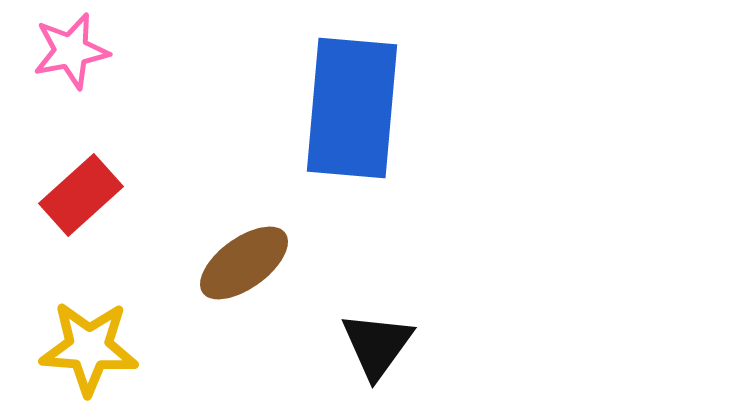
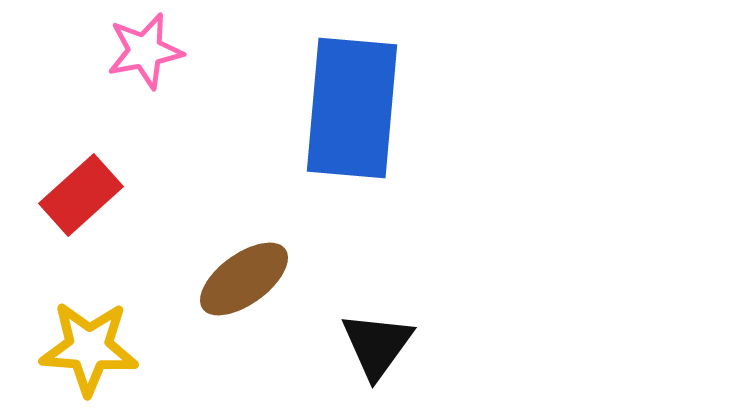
pink star: moved 74 px right
brown ellipse: moved 16 px down
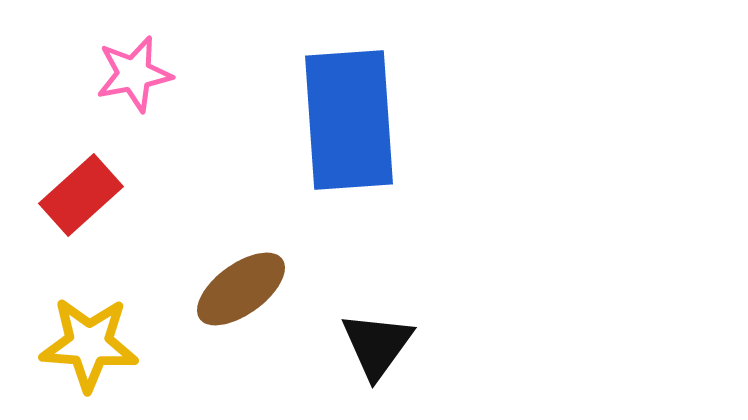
pink star: moved 11 px left, 23 px down
blue rectangle: moved 3 px left, 12 px down; rotated 9 degrees counterclockwise
brown ellipse: moved 3 px left, 10 px down
yellow star: moved 4 px up
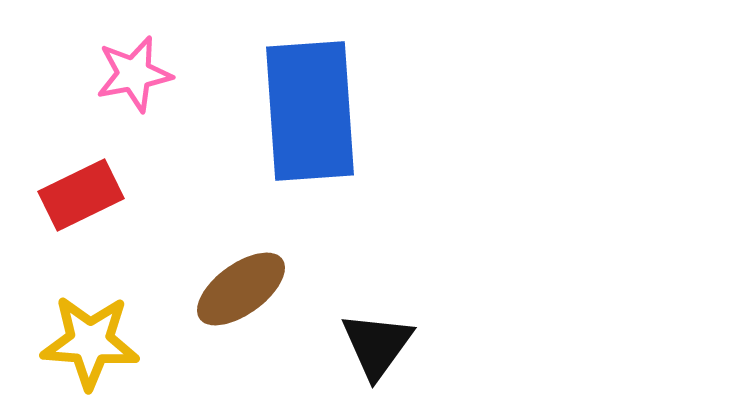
blue rectangle: moved 39 px left, 9 px up
red rectangle: rotated 16 degrees clockwise
yellow star: moved 1 px right, 2 px up
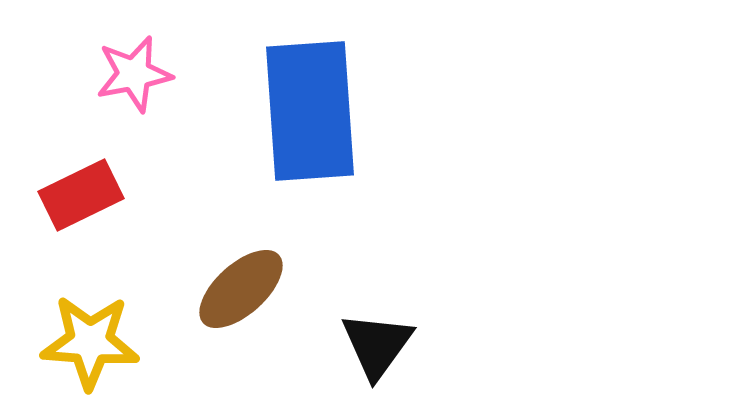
brown ellipse: rotated 6 degrees counterclockwise
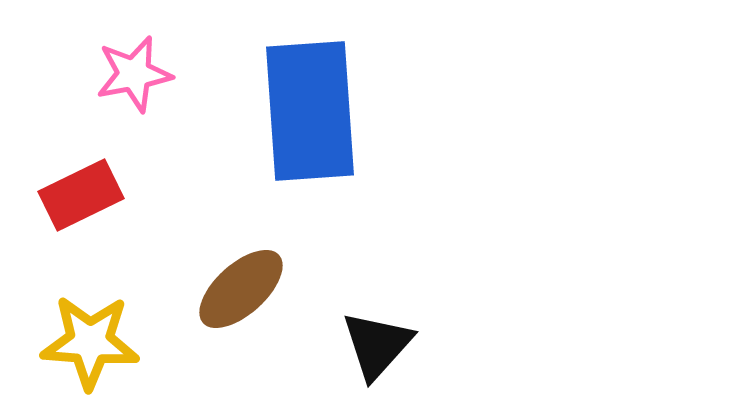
black triangle: rotated 6 degrees clockwise
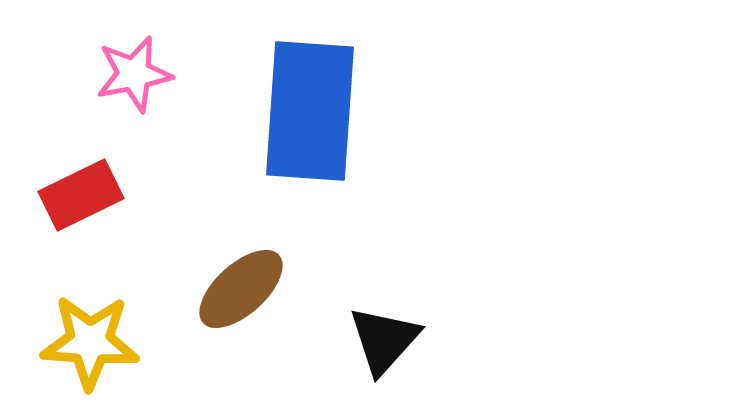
blue rectangle: rotated 8 degrees clockwise
black triangle: moved 7 px right, 5 px up
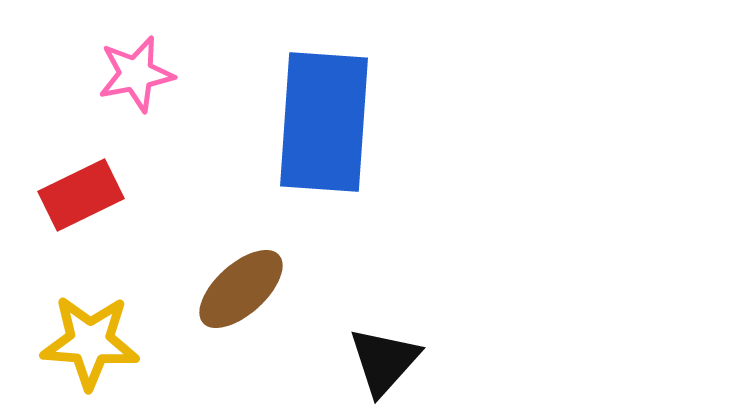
pink star: moved 2 px right
blue rectangle: moved 14 px right, 11 px down
black triangle: moved 21 px down
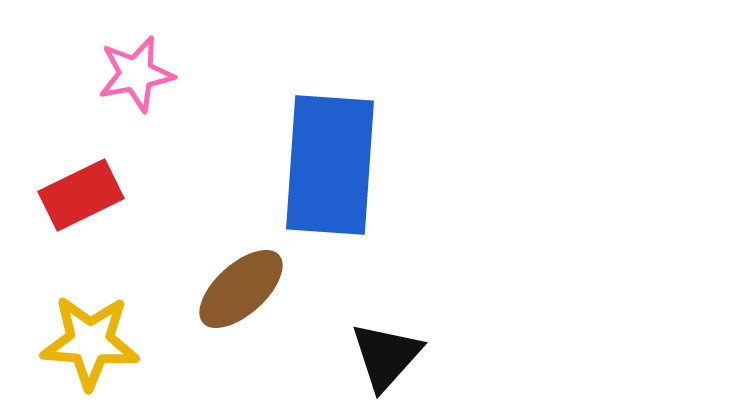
blue rectangle: moved 6 px right, 43 px down
black triangle: moved 2 px right, 5 px up
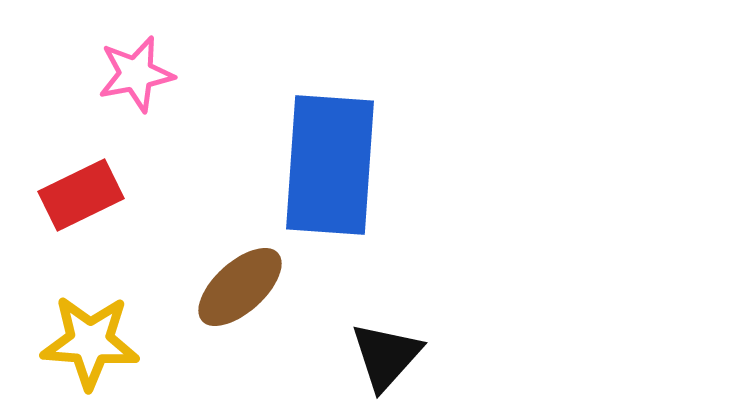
brown ellipse: moved 1 px left, 2 px up
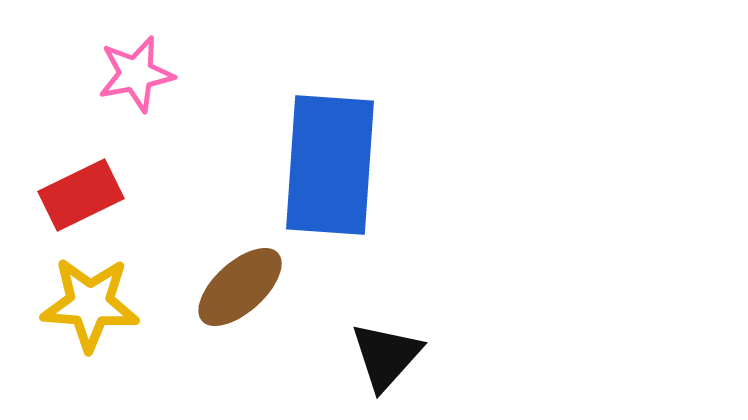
yellow star: moved 38 px up
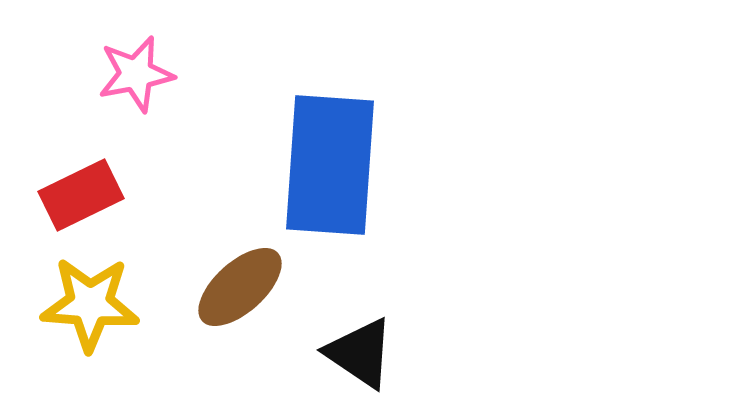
black triangle: moved 26 px left, 3 px up; rotated 38 degrees counterclockwise
